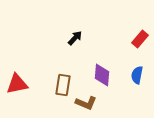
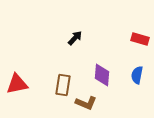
red rectangle: rotated 66 degrees clockwise
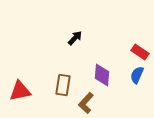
red rectangle: moved 13 px down; rotated 18 degrees clockwise
blue semicircle: rotated 12 degrees clockwise
red triangle: moved 3 px right, 7 px down
brown L-shape: rotated 110 degrees clockwise
